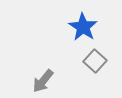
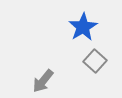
blue star: rotated 8 degrees clockwise
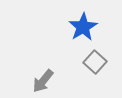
gray square: moved 1 px down
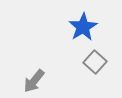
gray arrow: moved 9 px left
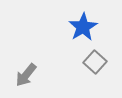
gray arrow: moved 8 px left, 6 px up
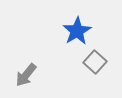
blue star: moved 6 px left, 4 px down
